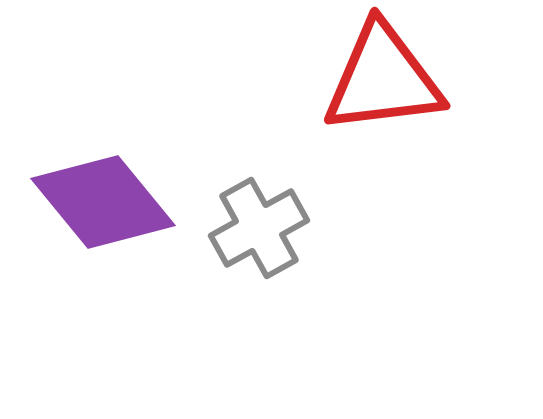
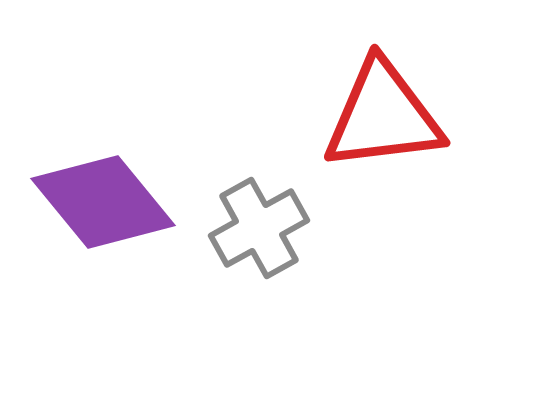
red triangle: moved 37 px down
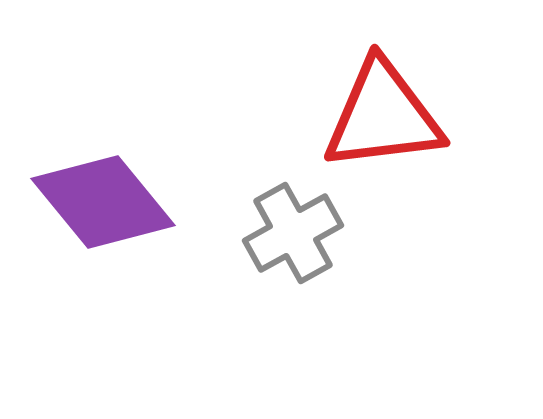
gray cross: moved 34 px right, 5 px down
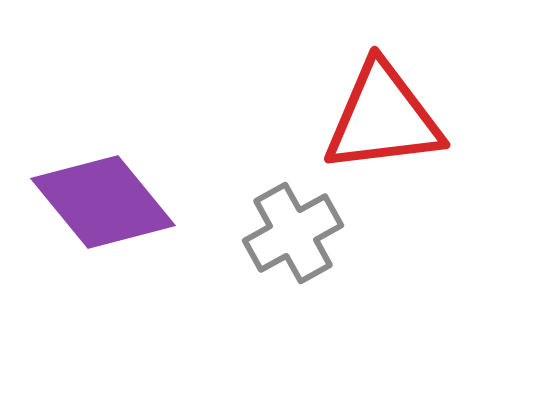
red triangle: moved 2 px down
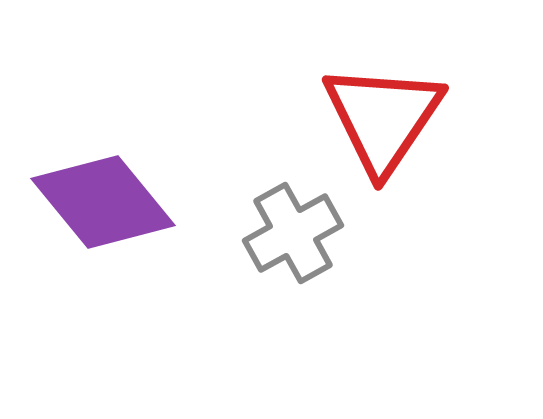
red triangle: rotated 49 degrees counterclockwise
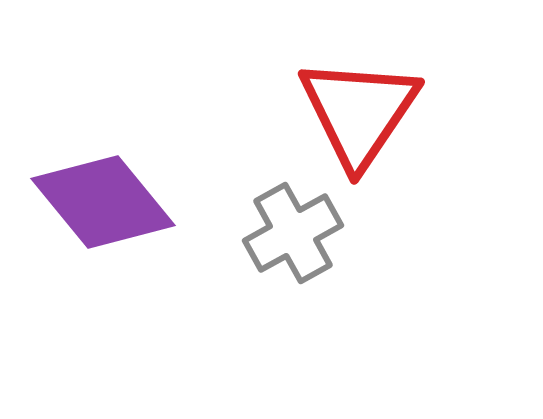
red triangle: moved 24 px left, 6 px up
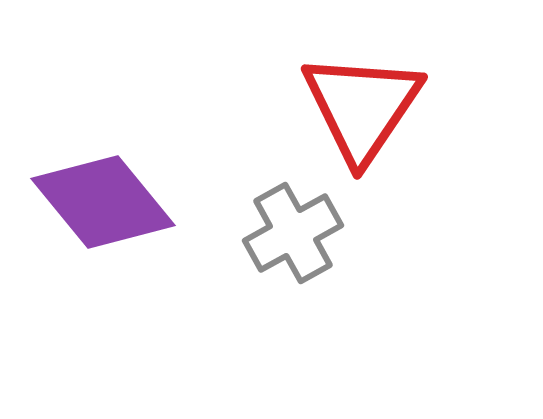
red triangle: moved 3 px right, 5 px up
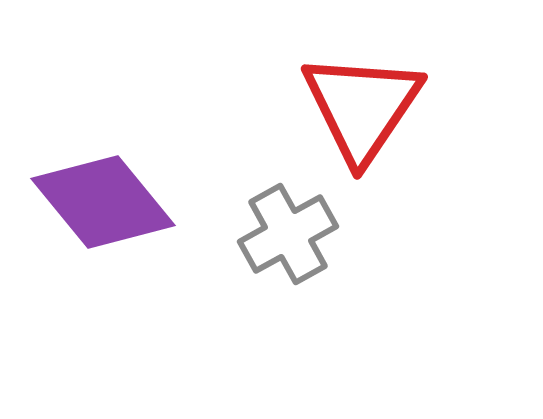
gray cross: moved 5 px left, 1 px down
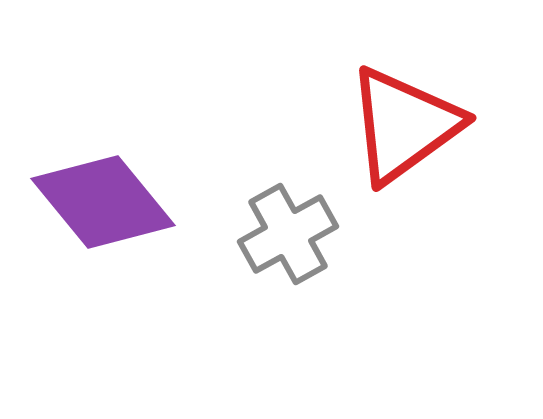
red triangle: moved 42 px right, 18 px down; rotated 20 degrees clockwise
